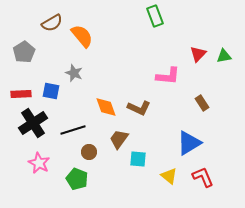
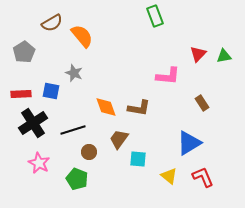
brown L-shape: rotated 15 degrees counterclockwise
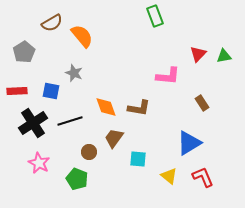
red rectangle: moved 4 px left, 3 px up
black line: moved 3 px left, 9 px up
brown trapezoid: moved 5 px left, 1 px up
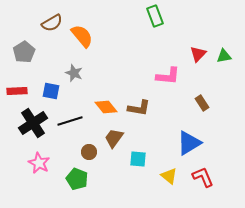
orange diamond: rotated 20 degrees counterclockwise
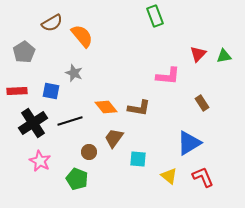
pink star: moved 1 px right, 2 px up
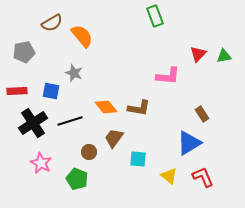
gray pentagon: rotated 20 degrees clockwise
brown rectangle: moved 11 px down
pink star: moved 1 px right, 2 px down
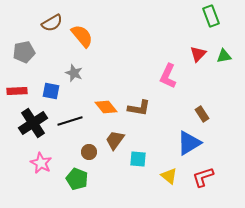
green rectangle: moved 56 px right
pink L-shape: rotated 110 degrees clockwise
brown trapezoid: moved 1 px right, 2 px down
red L-shape: rotated 85 degrees counterclockwise
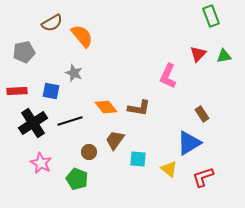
yellow triangle: moved 7 px up
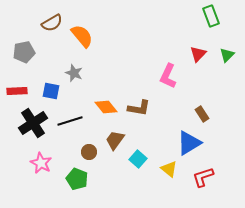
green triangle: moved 3 px right, 1 px up; rotated 35 degrees counterclockwise
cyan square: rotated 36 degrees clockwise
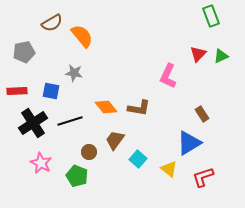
green triangle: moved 6 px left, 1 px down; rotated 21 degrees clockwise
gray star: rotated 12 degrees counterclockwise
green pentagon: moved 3 px up
